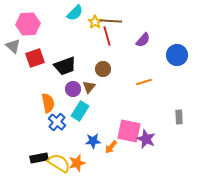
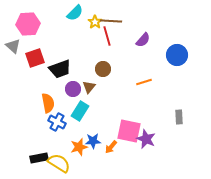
black trapezoid: moved 5 px left, 3 px down
blue cross: rotated 12 degrees counterclockwise
orange star: moved 2 px right, 16 px up
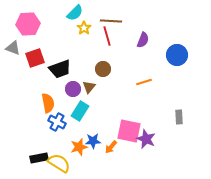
yellow star: moved 11 px left, 6 px down
purple semicircle: rotated 21 degrees counterclockwise
gray triangle: moved 2 px down; rotated 21 degrees counterclockwise
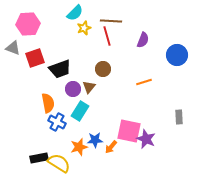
yellow star: rotated 16 degrees clockwise
blue star: moved 2 px right, 1 px up
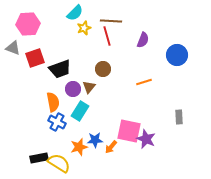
orange semicircle: moved 5 px right, 1 px up
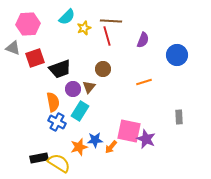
cyan semicircle: moved 8 px left, 4 px down
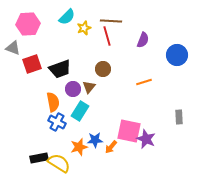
red square: moved 3 px left, 6 px down
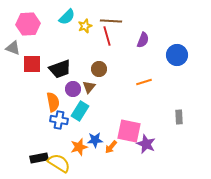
yellow star: moved 1 px right, 2 px up
red square: rotated 18 degrees clockwise
brown circle: moved 4 px left
blue cross: moved 2 px right, 2 px up; rotated 18 degrees counterclockwise
purple star: moved 5 px down
